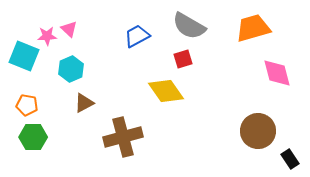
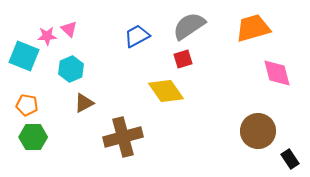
gray semicircle: rotated 116 degrees clockwise
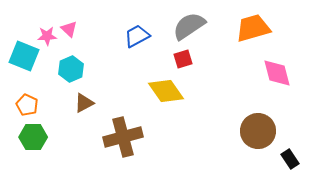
orange pentagon: rotated 15 degrees clockwise
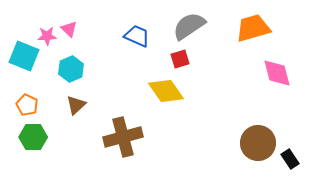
blue trapezoid: rotated 52 degrees clockwise
red square: moved 3 px left
brown triangle: moved 8 px left, 2 px down; rotated 15 degrees counterclockwise
brown circle: moved 12 px down
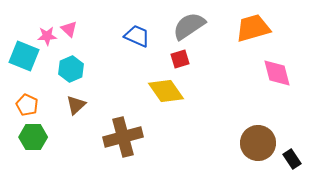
black rectangle: moved 2 px right
